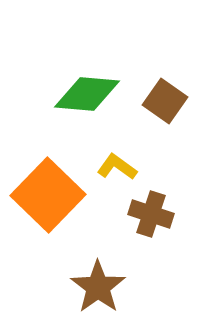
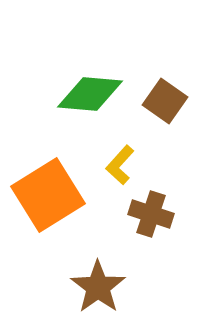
green diamond: moved 3 px right
yellow L-shape: moved 3 px right, 2 px up; rotated 84 degrees counterclockwise
orange square: rotated 14 degrees clockwise
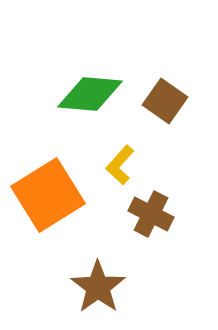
brown cross: rotated 9 degrees clockwise
